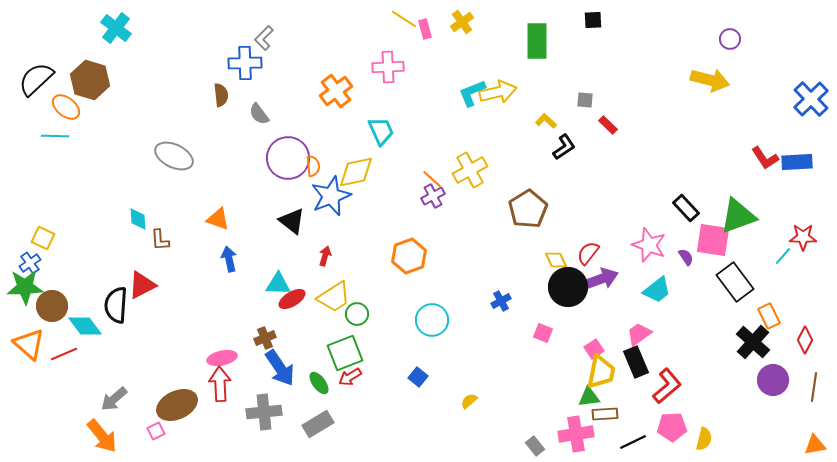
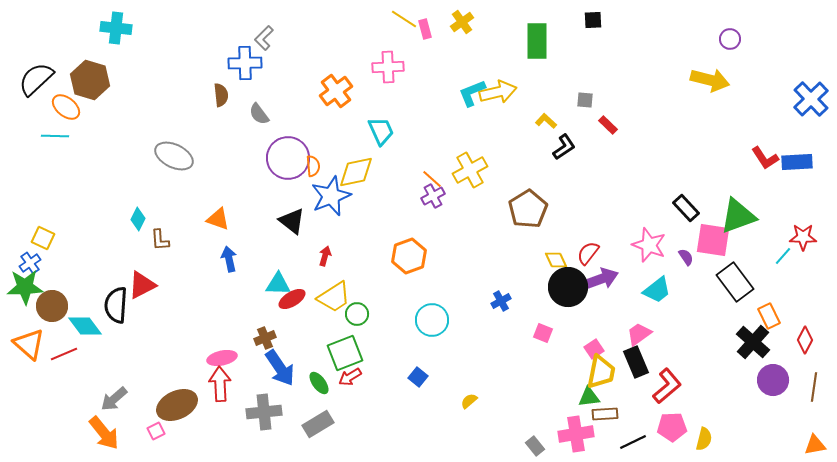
cyan cross at (116, 28): rotated 32 degrees counterclockwise
cyan diamond at (138, 219): rotated 30 degrees clockwise
orange arrow at (102, 436): moved 2 px right, 3 px up
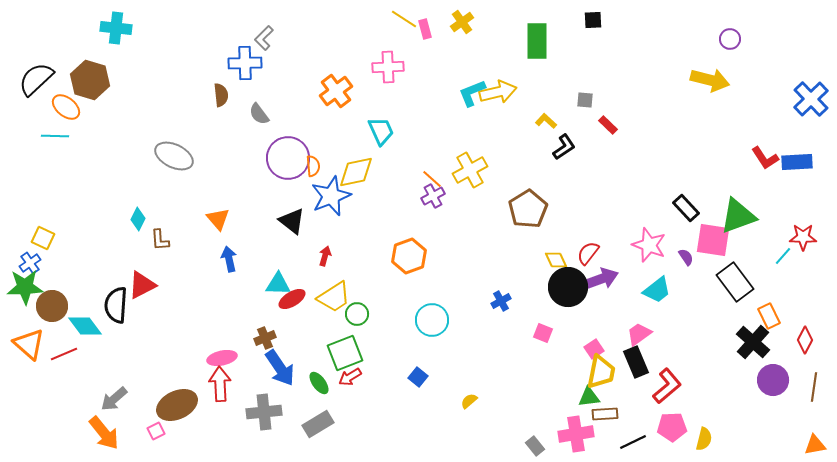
orange triangle at (218, 219): rotated 30 degrees clockwise
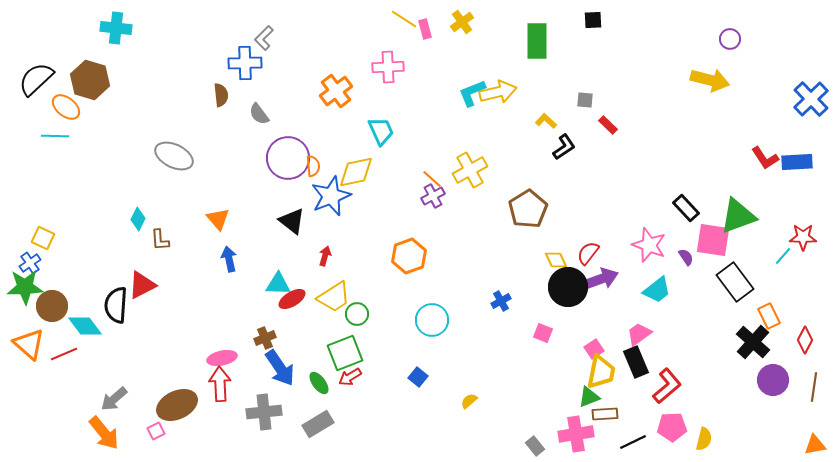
green triangle at (589, 397): rotated 15 degrees counterclockwise
